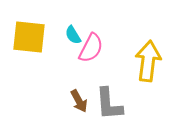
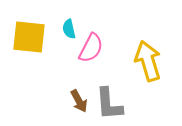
cyan semicircle: moved 4 px left, 6 px up; rotated 18 degrees clockwise
yellow arrow: rotated 24 degrees counterclockwise
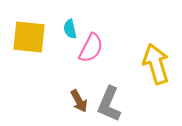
cyan semicircle: moved 1 px right
yellow arrow: moved 8 px right, 3 px down
gray L-shape: rotated 27 degrees clockwise
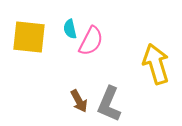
pink semicircle: moved 7 px up
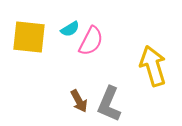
cyan semicircle: rotated 108 degrees counterclockwise
yellow arrow: moved 3 px left, 2 px down
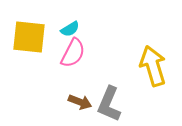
pink semicircle: moved 18 px left, 12 px down
brown arrow: moved 1 px right, 1 px down; rotated 40 degrees counterclockwise
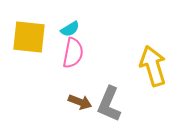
pink semicircle: rotated 16 degrees counterclockwise
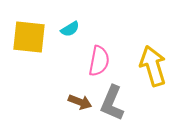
pink semicircle: moved 26 px right, 8 px down
gray L-shape: moved 3 px right, 1 px up
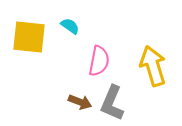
cyan semicircle: moved 3 px up; rotated 114 degrees counterclockwise
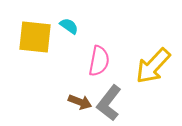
cyan semicircle: moved 1 px left
yellow square: moved 6 px right
yellow arrow: rotated 120 degrees counterclockwise
gray L-shape: moved 3 px left; rotated 15 degrees clockwise
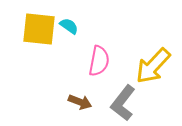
yellow square: moved 4 px right, 8 px up
gray L-shape: moved 14 px right
